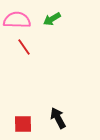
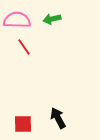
green arrow: rotated 18 degrees clockwise
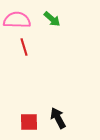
green arrow: rotated 126 degrees counterclockwise
red line: rotated 18 degrees clockwise
red square: moved 6 px right, 2 px up
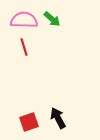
pink semicircle: moved 7 px right
red square: rotated 18 degrees counterclockwise
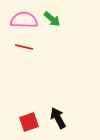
red line: rotated 60 degrees counterclockwise
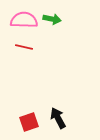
green arrow: rotated 30 degrees counterclockwise
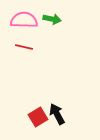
black arrow: moved 1 px left, 4 px up
red square: moved 9 px right, 5 px up; rotated 12 degrees counterclockwise
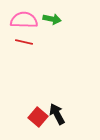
red line: moved 5 px up
red square: rotated 18 degrees counterclockwise
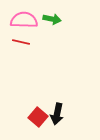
red line: moved 3 px left
black arrow: rotated 140 degrees counterclockwise
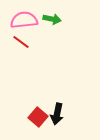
pink semicircle: rotated 8 degrees counterclockwise
red line: rotated 24 degrees clockwise
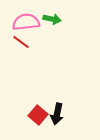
pink semicircle: moved 2 px right, 2 px down
red square: moved 2 px up
